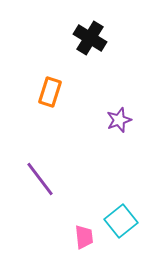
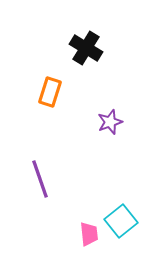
black cross: moved 4 px left, 10 px down
purple star: moved 9 px left, 2 px down
purple line: rotated 18 degrees clockwise
pink trapezoid: moved 5 px right, 3 px up
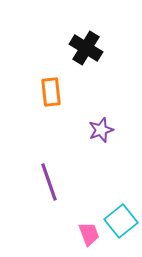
orange rectangle: moved 1 px right; rotated 24 degrees counterclockwise
purple star: moved 9 px left, 8 px down
purple line: moved 9 px right, 3 px down
pink trapezoid: rotated 15 degrees counterclockwise
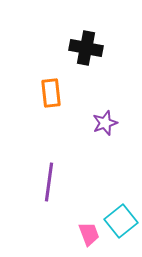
black cross: rotated 20 degrees counterclockwise
orange rectangle: moved 1 px down
purple star: moved 4 px right, 7 px up
purple line: rotated 27 degrees clockwise
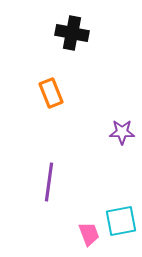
black cross: moved 14 px left, 15 px up
orange rectangle: rotated 16 degrees counterclockwise
purple star: moved 17 px right, 9 px down; rotated 20 degrees clockwise
cyan square: rotated 28 degrees clockwise
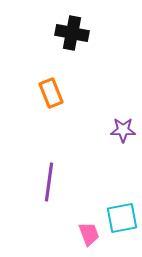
purple star: moved 1 px right, 2 px up
cyan square: moved 1 px right, 3 px up
